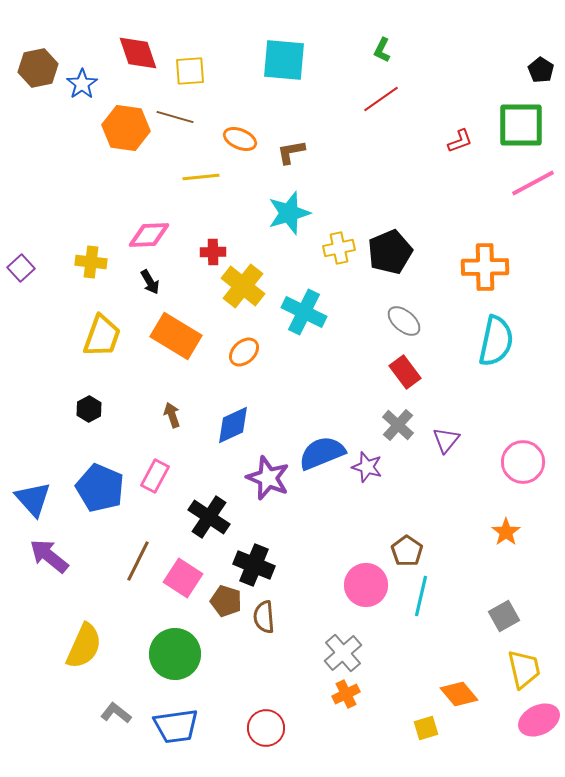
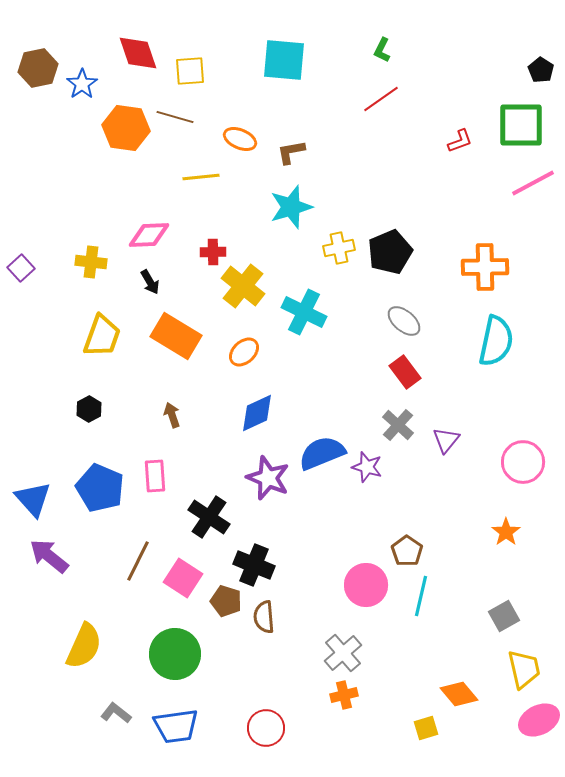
cyan star at (289, 213): moved 2 px right, 6 px up
blue diamond at (233, 425): moved 24 px right, 12 px up
pink rectangle at (155, 476): rotated 32 degrees counterclockwise
orange cross at (346, 694): moved 2 px left, 1 px down; rotated 12 degrees clockwise
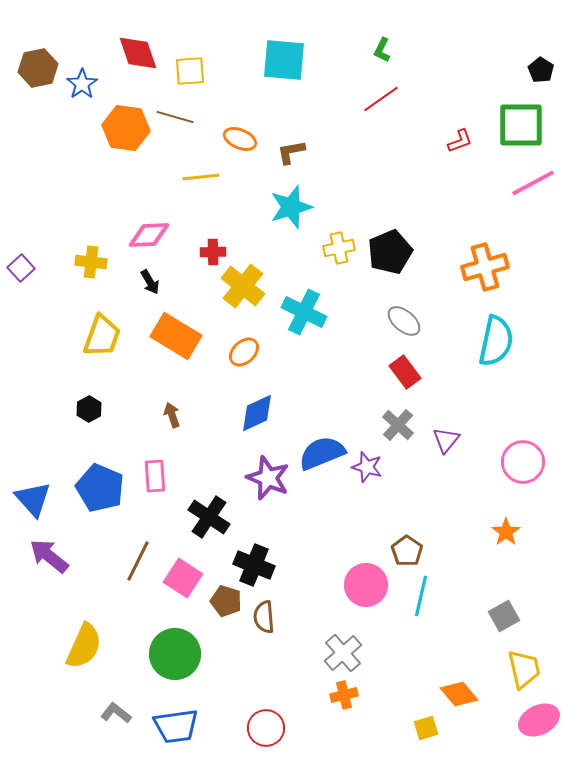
orange cross at (485, 267): rotated 15 degrees counterclockwise
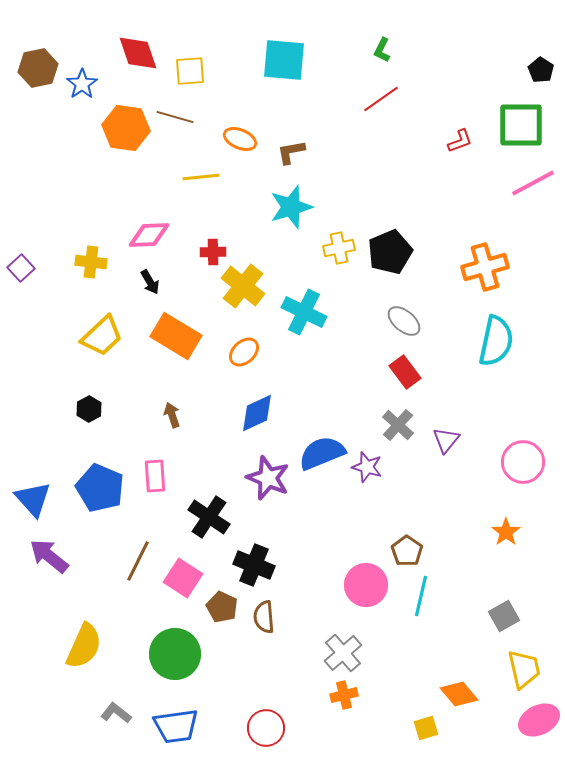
yellow trapezoid at (102, 336): rotated 27 degrees clockwise
brown pentagon at (226, 601): moved 4 px left, 6 px down; rotated 8 degrees clockwise
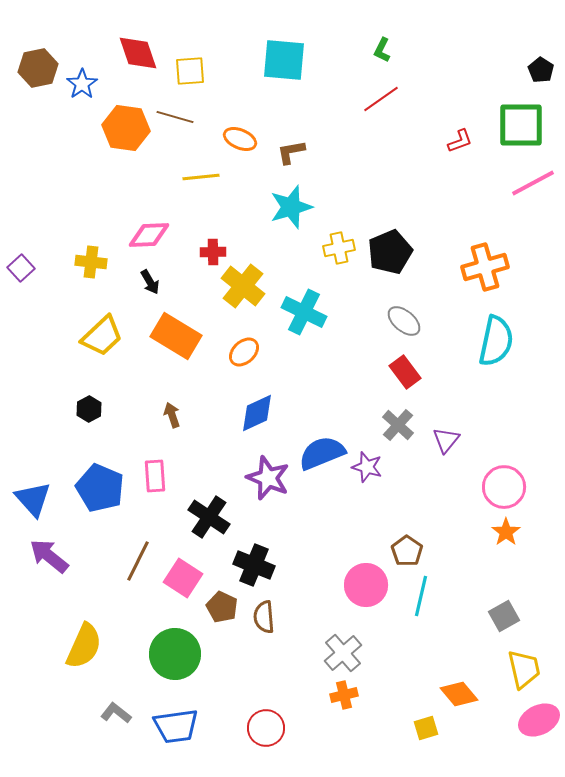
pink circle at (523, 462): moved 19 px left, 25 px down
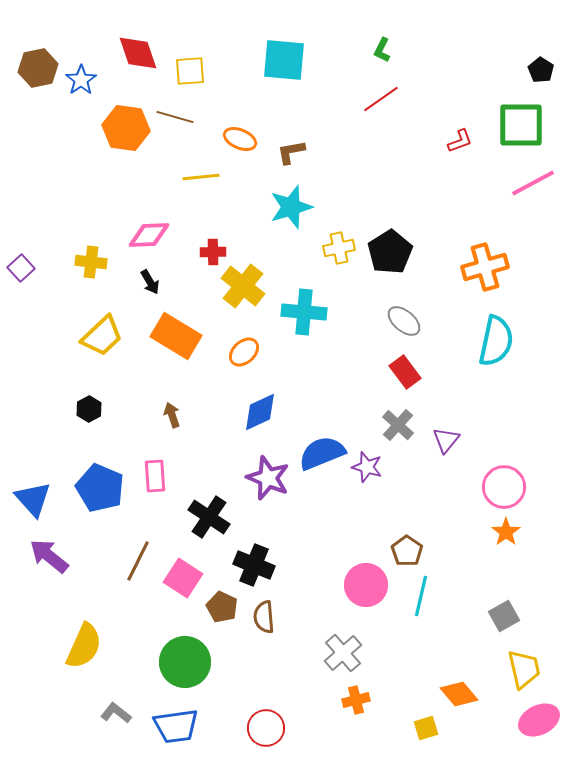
blue star at (82, 84): moved 1 px left, 4 px up
black pentagon at (390, 252): rotated 9 degrees counterclockwise
cyan cross at (304, 312): rotated 21 degrees counterclockwise
blue diamond at (257, 413): moved 3 px right, 1 px up
green circle at (175, 654): moved 10 px right, 8 px down
orange cross at (344, 695): moved 12 px right, 5 px down
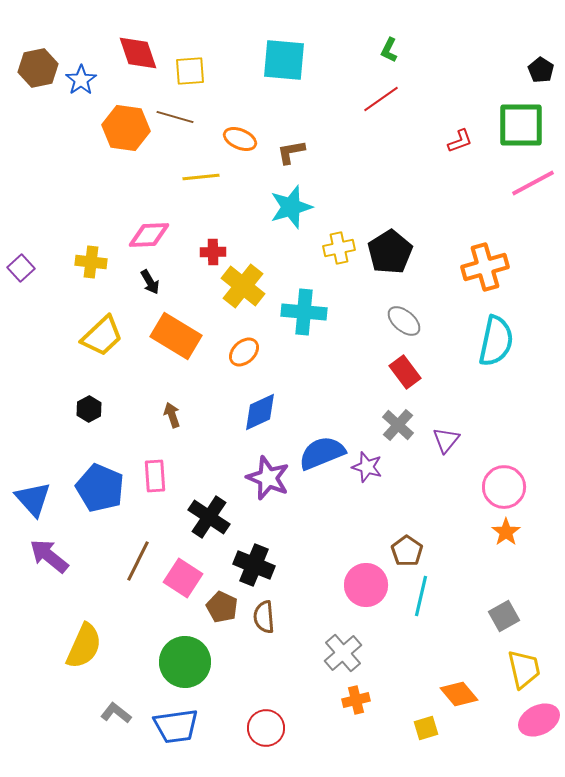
green L-shape at (382, 50): moved 7 px right
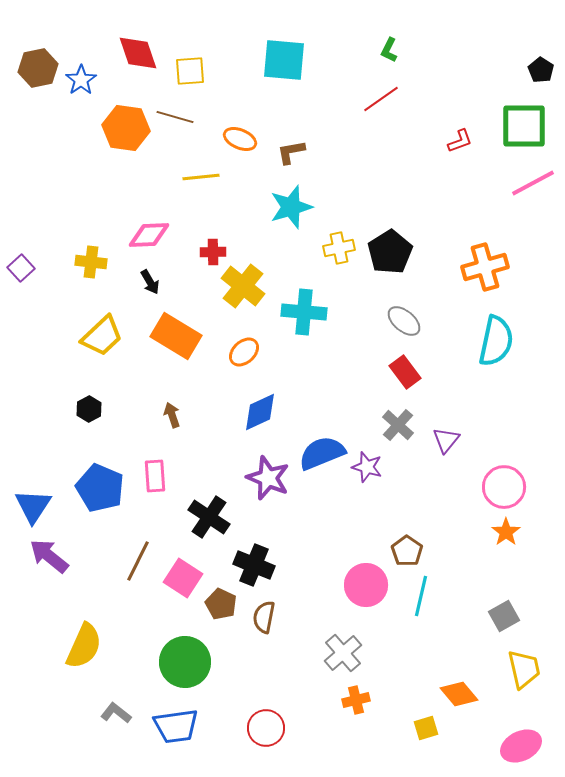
green square at (521, 125): moved 3 px right, 1 px down
blue triangle at (33, 499): moved 7 px down; rotated 15 degrees clockwise
brown pentagon at (222, 607): moved 1 px left, 3 px up
brown semicircle at (264, 617): rotated 16 degrees clockwise
pink ellipse at (539, 720): moved 18 px left, 26 px down
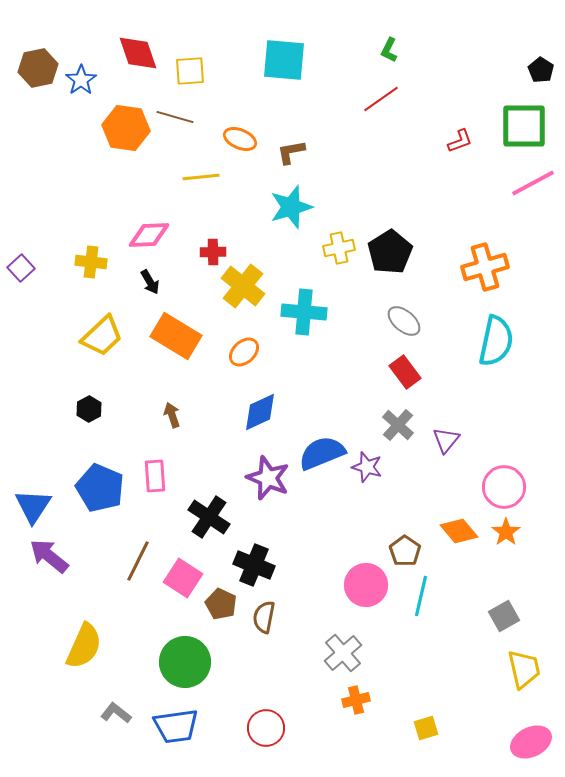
brown pentagon at (407, 551): moved 2 px left
orange diamond at (459, 694): moved 163 px up
pink ellipse at (521, 746): moved 10 px right, 4 px up
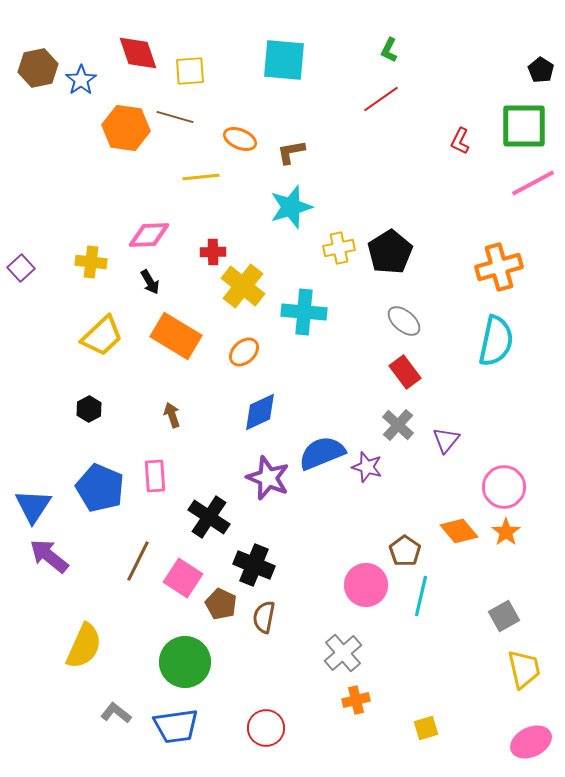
red L-shape at (460, 141): rotated 136 degrees clockwise
orange cross at (485, 267): moved 14 px right
